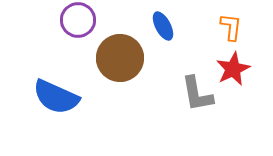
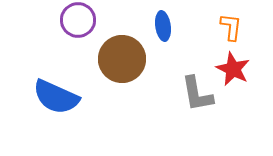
blue ellipse: rotated 20 degrees clockwise
brown circle: moved 2 px right, 1 px down
red star: rotated 20 degrees counterclockwise
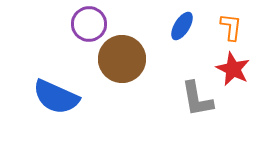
purple circle: moved 11 px right, 4 px down
blue ellipse: moved 19 px right; rotated 40 degrees clockwise
gray L-shape: moved 5 px down
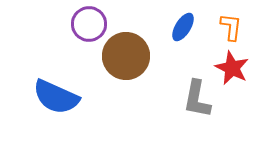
blue ellipse: moved 1 px right, 1 px down
brown circle: moved 4 px right, 3 px up
red star: moved 1 px left, 1 px up
gray L-shape: rotated 21 degrees clockwise
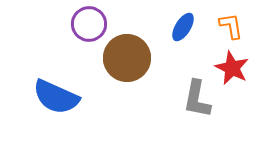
orange L-shape: moved 1 px up; rotated 16 degrees counterclockwise
brown circle: moved 1 px right, 2 px down
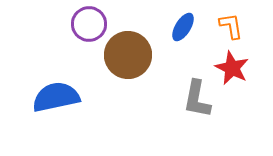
brown circle: moved 1 px right, 3 px up
blue semicircle: rotated 144 degrees clockwise
